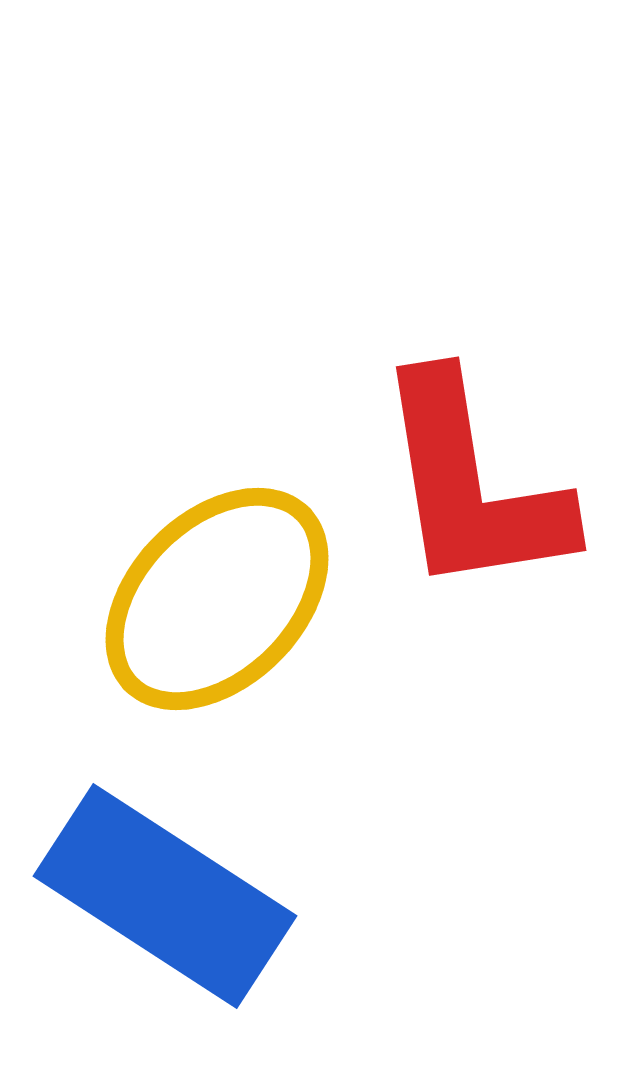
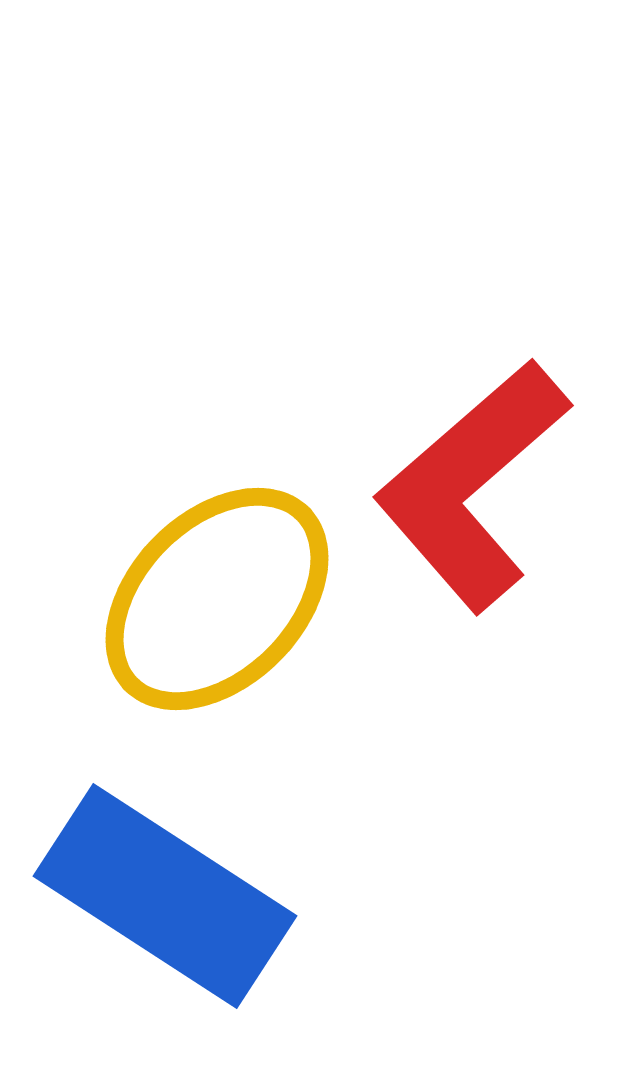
red L-shape: rotated 58 degrees clockwise
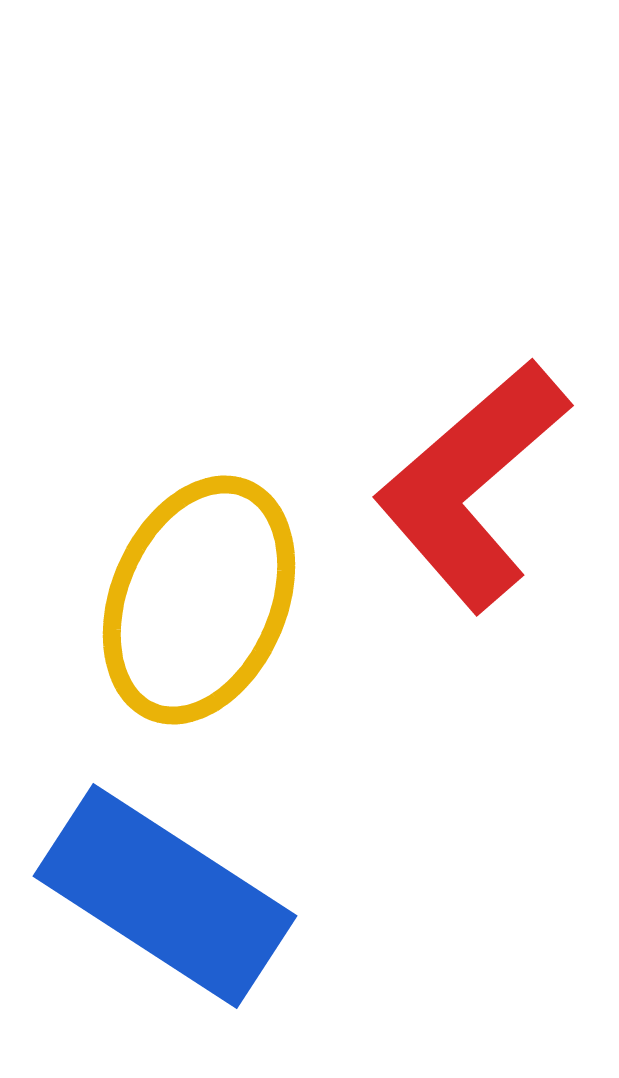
yellow ellipse: moved 18 px left, 1 px down; rotated 22 degrees counterclockwise
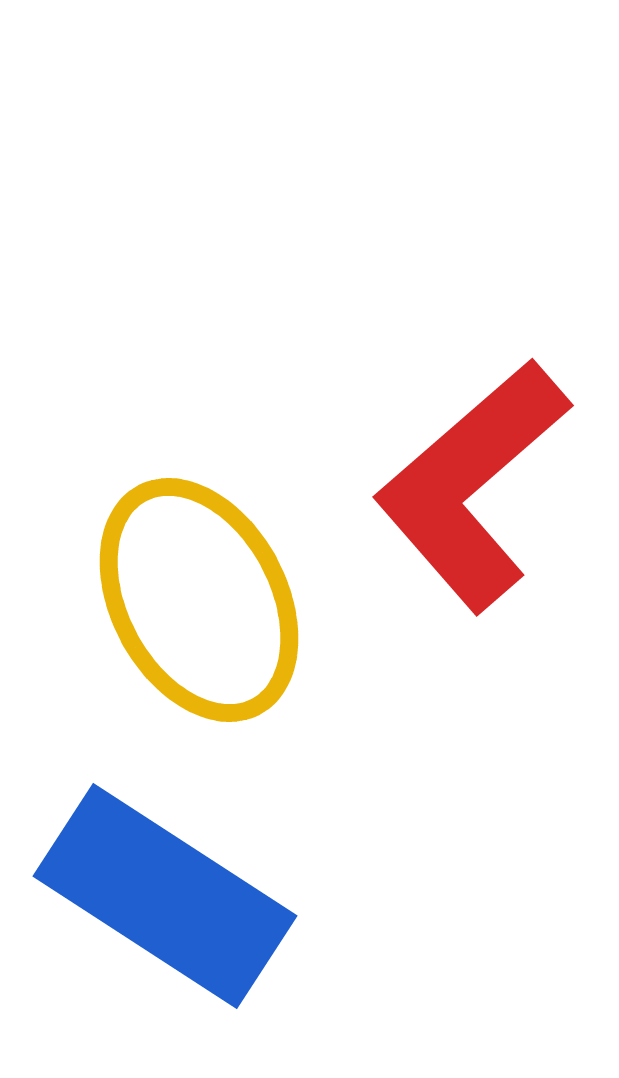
yellow ellipse: rotated 51 degrees counterclockwise
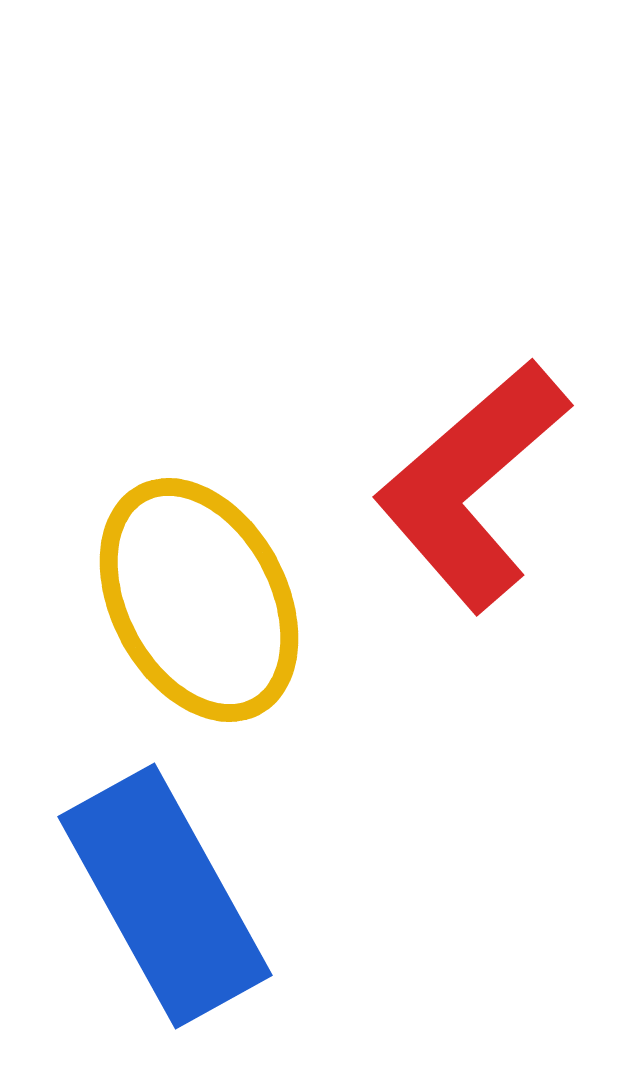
blue rectangle: rotated 28 degrees clockwise
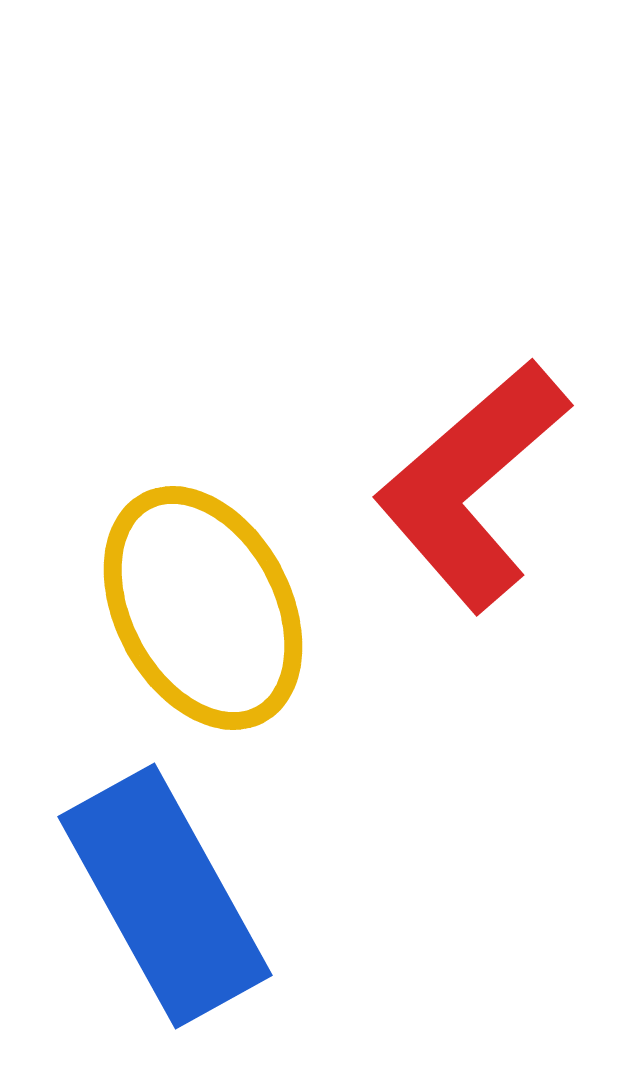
yellow ellipse: moved 4 px right, 8 px down
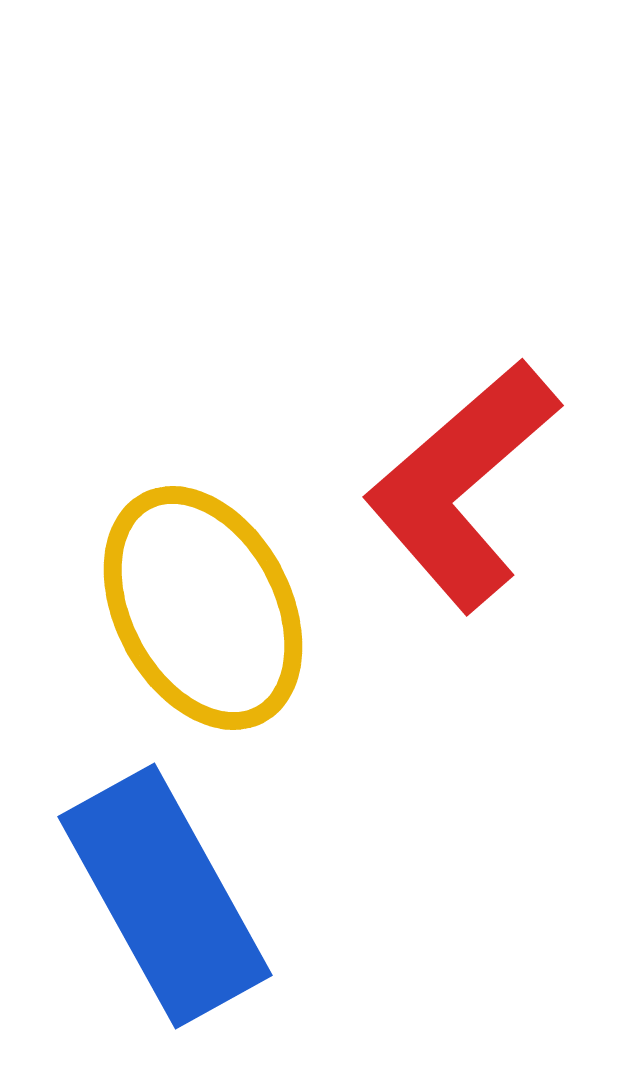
red L-shape: moved 10 px left
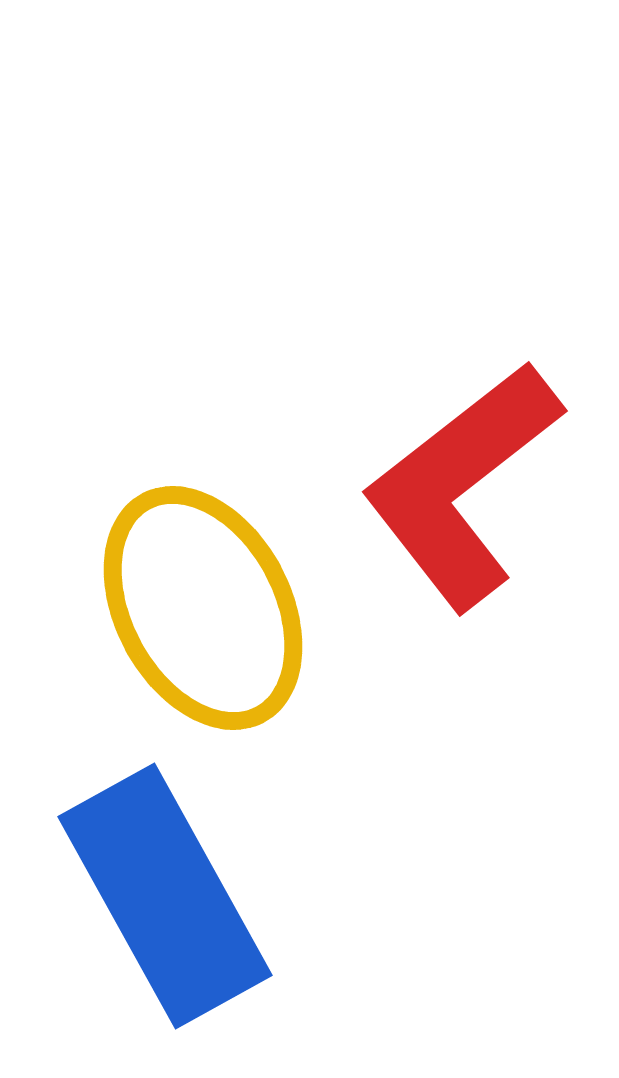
red L-shape: rotated 3 degrees clockwise
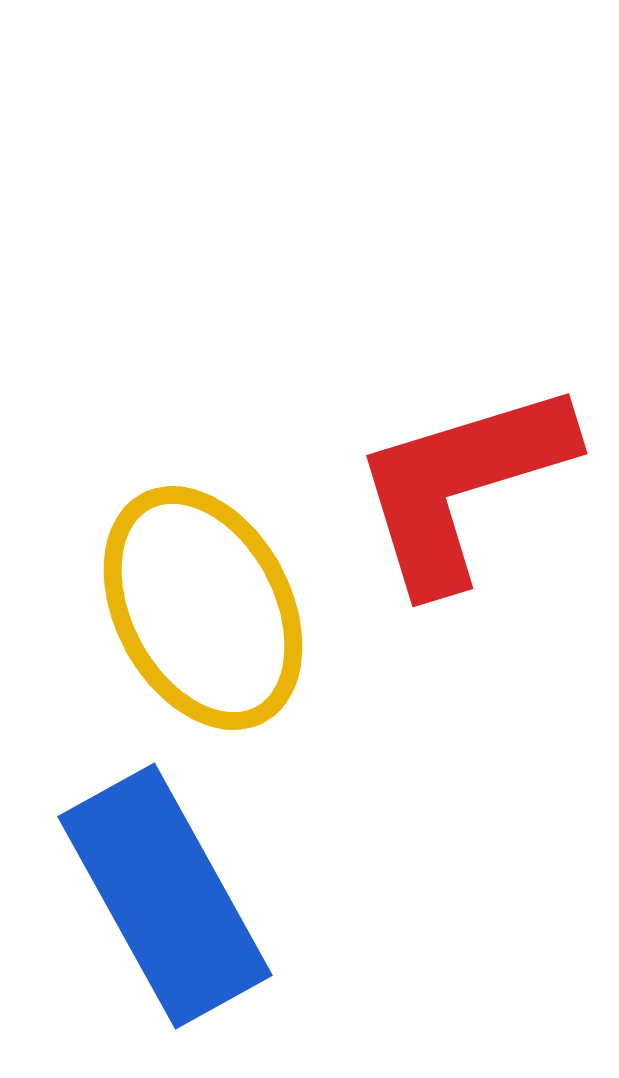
red L-shape: rotated 21 degrees clockwise
